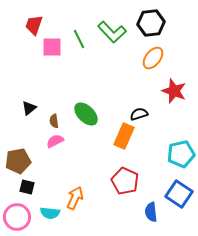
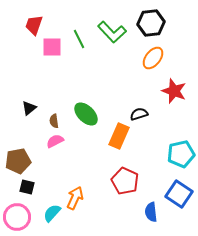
orange rectangle: moved 5 px left
cyan semicircle: moved 2 px right; rotated 126 degrees clockwise
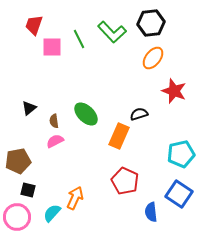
black square: moved 1 px right, 3 px down
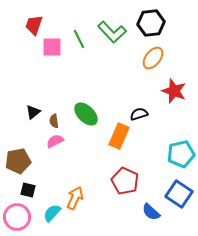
black triangle: moved 4 px right, 4 px down
blue semicircle: rotated 42 degrees counterclockwise
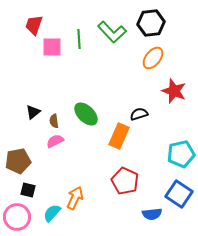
green line: rotated 24 degrees clockwise
blue semicircle: moved 1 px right, 2 px down; rotated 48 degrees counterclockwise
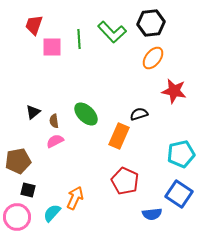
red star: rotated 10 degrees counterclockwise
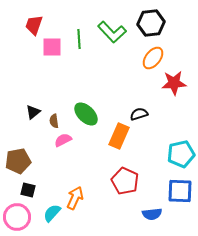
red star: moved 8 px up; rotated 15 degrees counterclockwise
pink semicircle: moved 8 px right, 1 px up
blue square: moved 1 px right, 3 px up; rotated 32 degrees counterclockwise
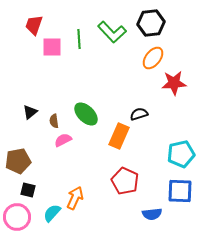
black triangle: moved 3 px left
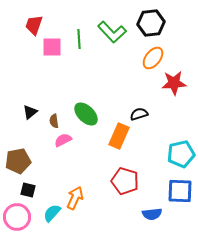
red pentagon: rotated 8 degrees counterclockwise
